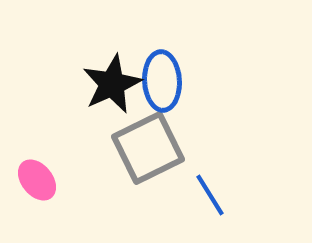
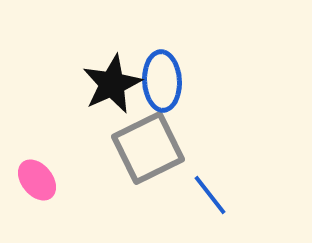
blue line: rotated 6 degrees counterclockwise
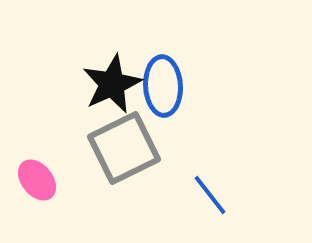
blue ellipse: moved 1 px right, 5 px down
gray square: moved 24 px left
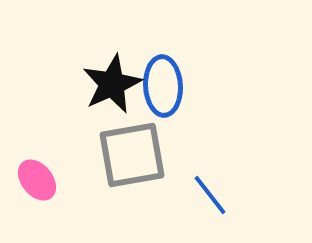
gray square: moved 8 px right, 7 px down; rotated 16 degrees clockwise
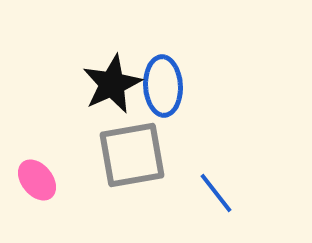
blue line: moved 6 px right, 2 px up
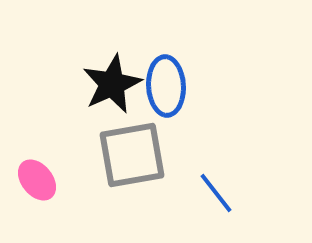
blue ellipse: moved 3 px right
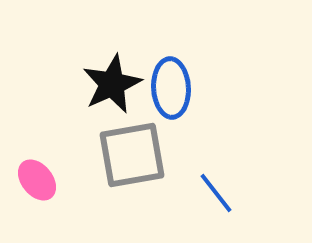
blue ellipse: moved 5 px right, 2 px down
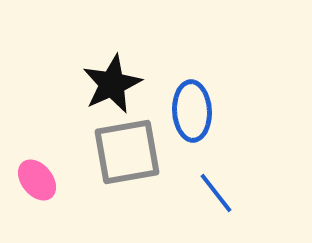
blue ellipse: moved 21 px right, 23 px down
gray square: moved 5 px left, 3 px up
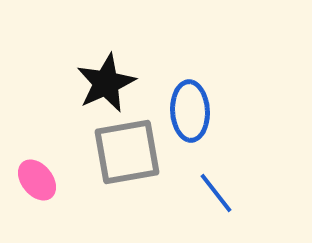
black star: moved 6 px left, 1 px up
blue ellipse: moved 2 px left
